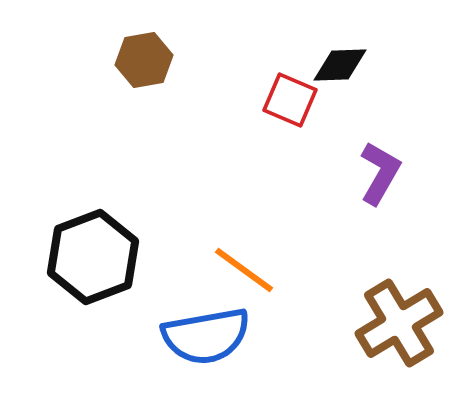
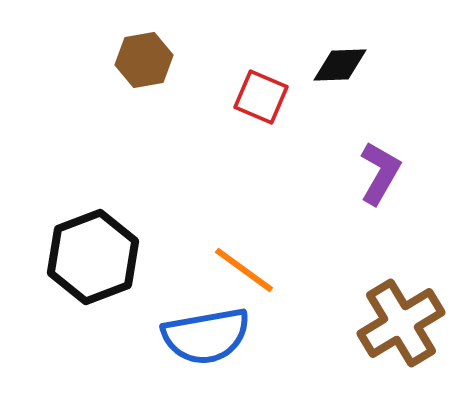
red square: moved 29 px left, 3 px up
brown cross: moved 2 px right
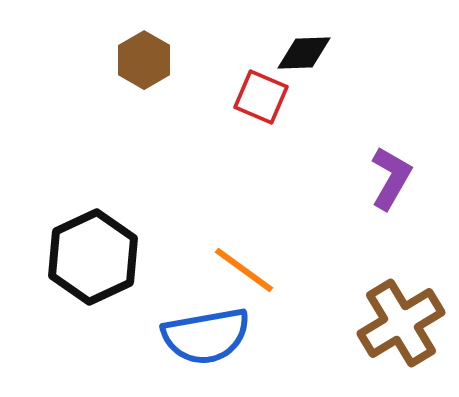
brown hexagon: rotated 20 degrees counterclockwise
black diamond: moved 36 px left, 12 px up
purple L-shape: moved 11 px right, 5 px down
black hexagon: rotated 4 degrees counterclockwise
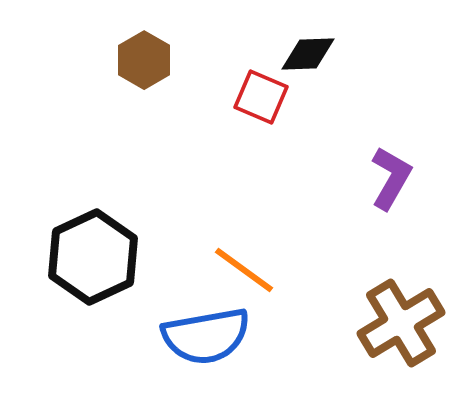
black diamond: moved 4 px right, 1 px down
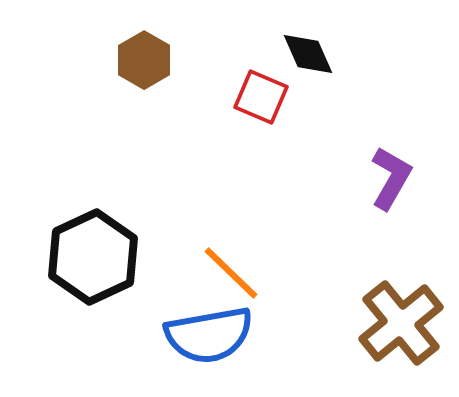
black diamond: rotated 68 degrees clockwise
orange line: moved 13 px left, 3 px down; rotated 8 degrees clockwise
brown cross: rotated 8 degrees counterclockwise
blue semicircle: moved 3 px right, 1 px up
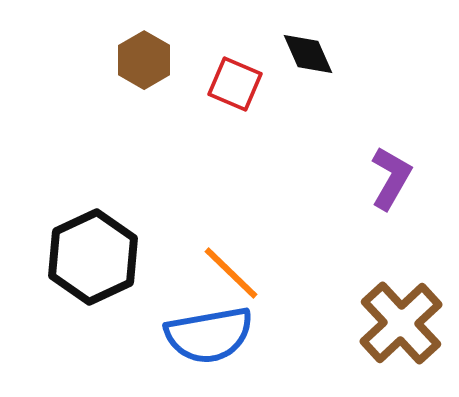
red square: moved 26 px left, 13 px up
brown cross: rotated 4 degrees counterclockwise
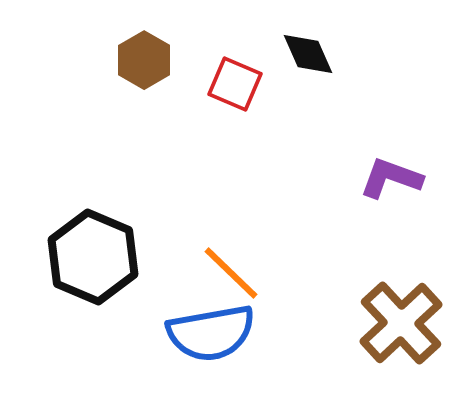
purple L-shape: rotated 100 degrees counterclockwise
black hexagon: rotated 12 degrees counterclockwise
blue semicircle: moved 2 px right, 2 px up
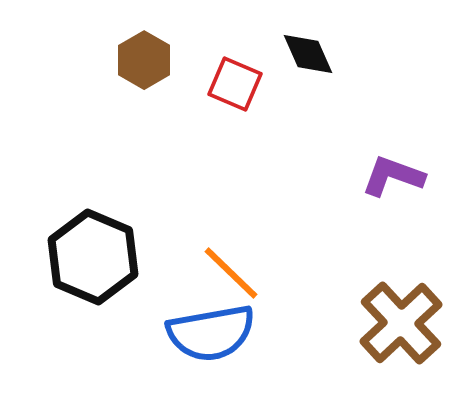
purple L-shape: moved 2 px right, 2 px up
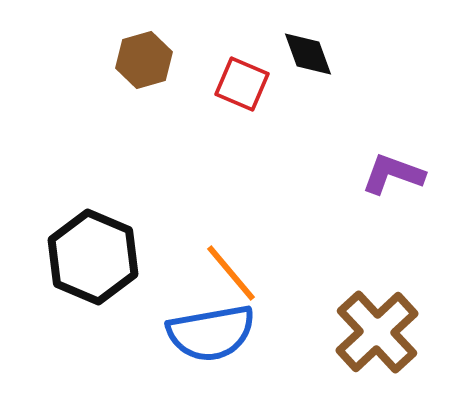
black diamond: rotated 4 degrees clockwise
brown hexagon: rotated 14 degrees clockwise
red square: moved 7 px right
purple L-shape: moved 2 px up
orange line: rotated 6 degrees clockwise
brown cross: moved 24 px left, 9 px down
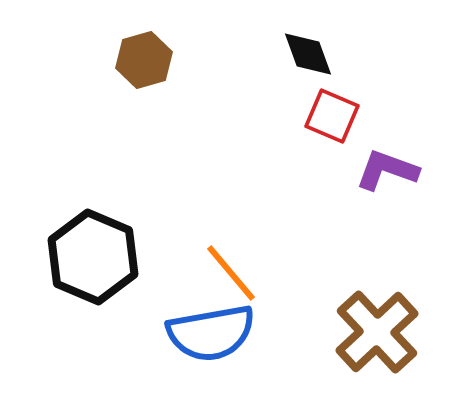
red square: moved 90 px right, 32 px down
purple L-shape: moved 6 px left, 4 px up
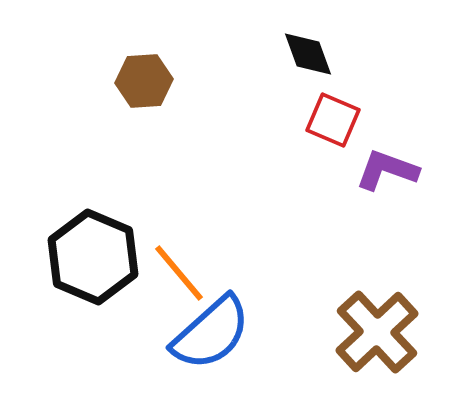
brown hexagon: moved 21 px down; rotated 12 degrees clockwise
red square: moved 1 px right, 4 px down
orange line: moved 52 px left
blue semicircle: rotated 32 degrees counterclockwise
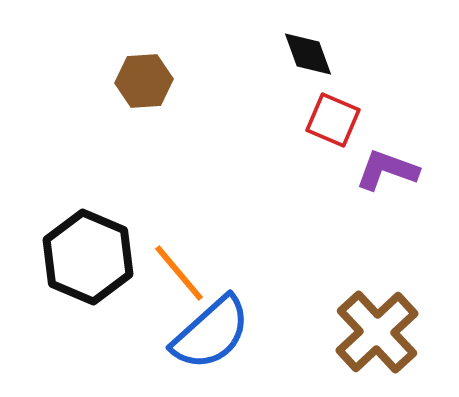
black hexagon: moved 5 px left
